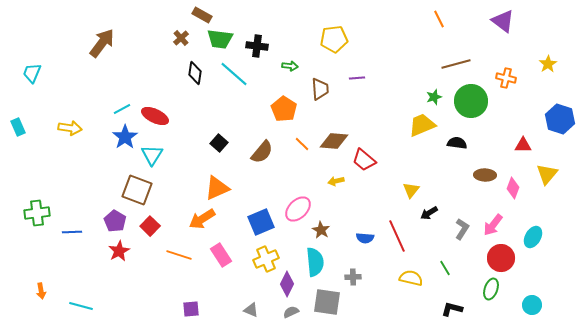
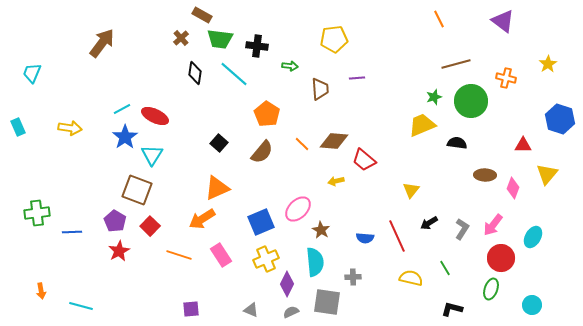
orange pentagon at (284, 109): moved 17 px left, 5 px down
black arrow at (429, 213): moved 10 px down
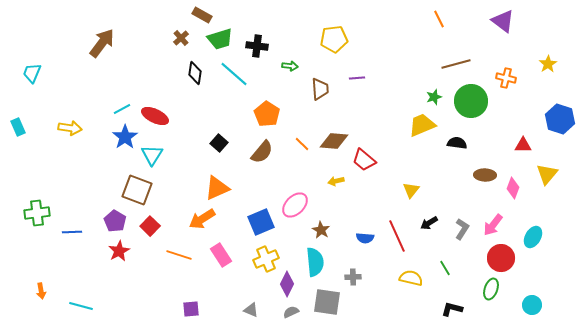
green trapezoid at (220, 39): rotated 24 degrees counterclockwise
pink ellipse at (298, 209): moved 3 px left, 4 px up
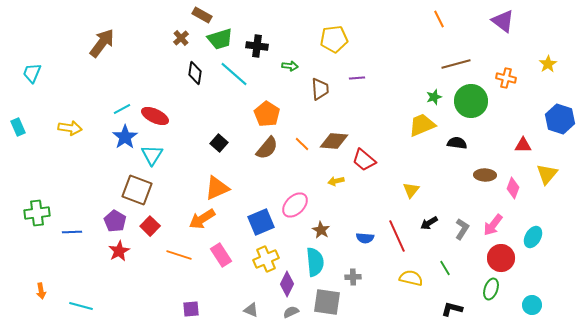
brown semicircle at (262, 152): moved 5 px right, 4 px up
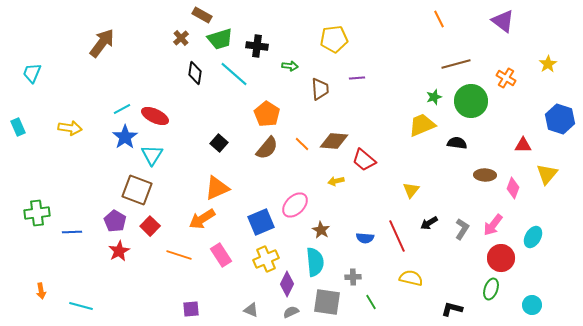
orange cross at (506, 78): rotated 18 degrees clockwise
green line at (445, 268): moved 74 px left, 34 px down
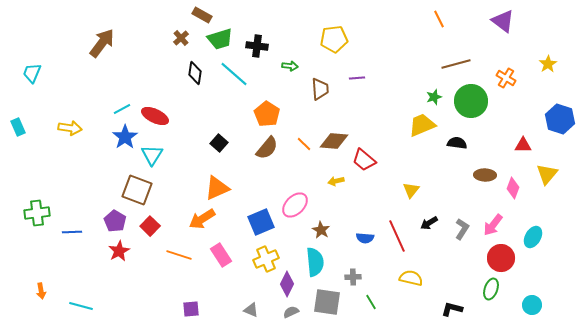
orange line at (302, 144): moved 2 px right
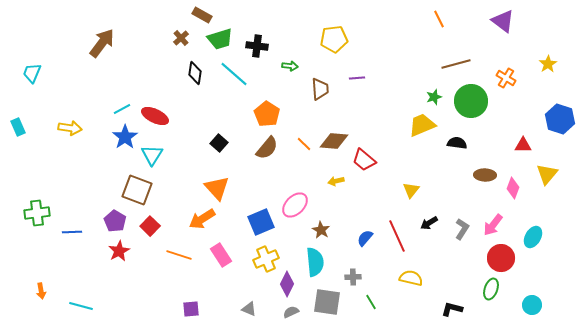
orange triangle at (217, 188): rotated 48 degrees counterclockwise
blue semicircle at (365, 238): rotated 126 degrees clockwise
gray triangle at (251, 310): moved 2 px left, 1 px up
